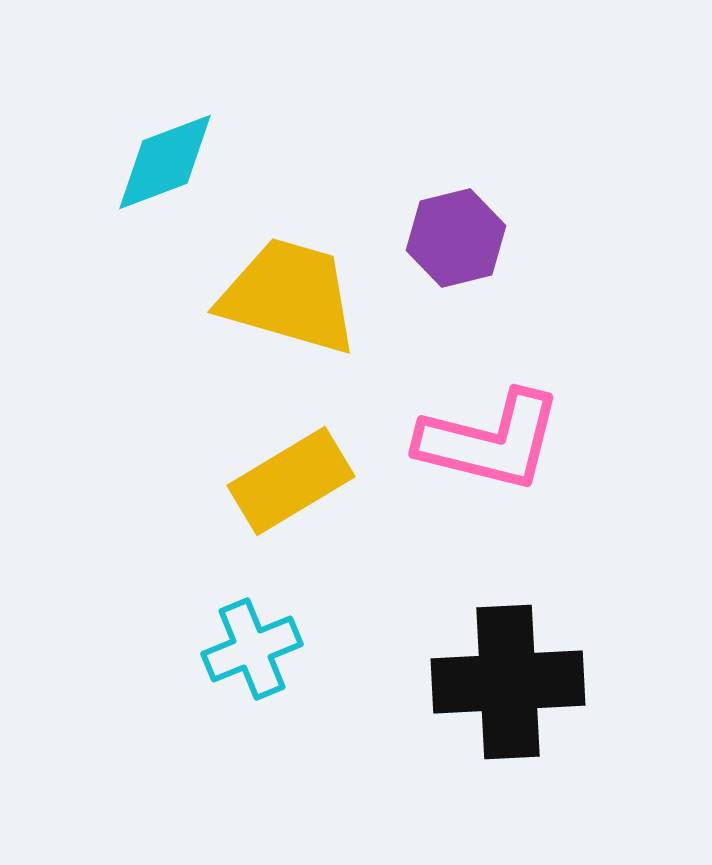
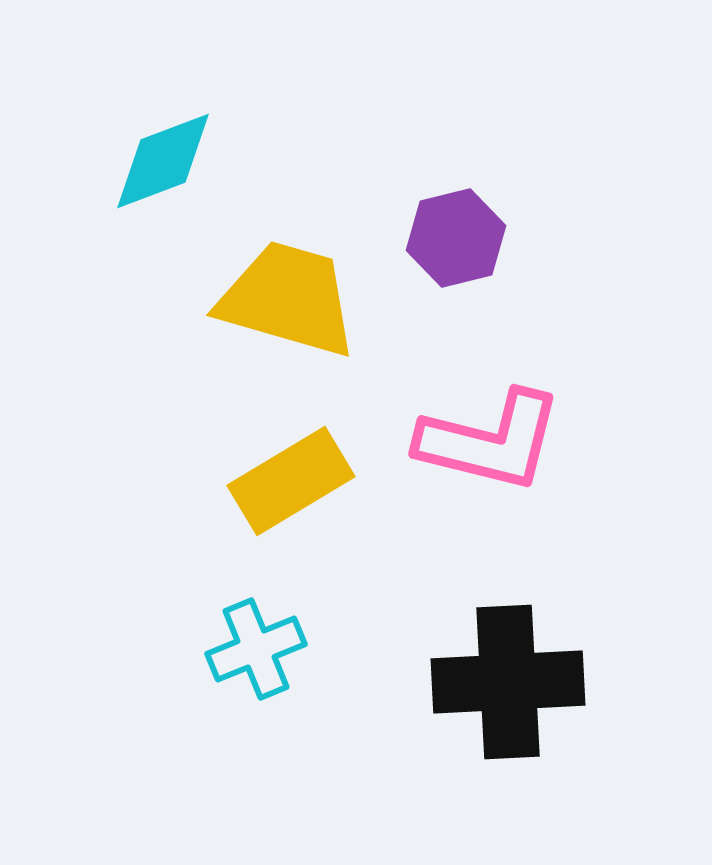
cyan diamond: moved 2 px left, 1 px up
yellow trapezoid: moved 1 px left, 3 px down
cyan cross: moved 4 px right
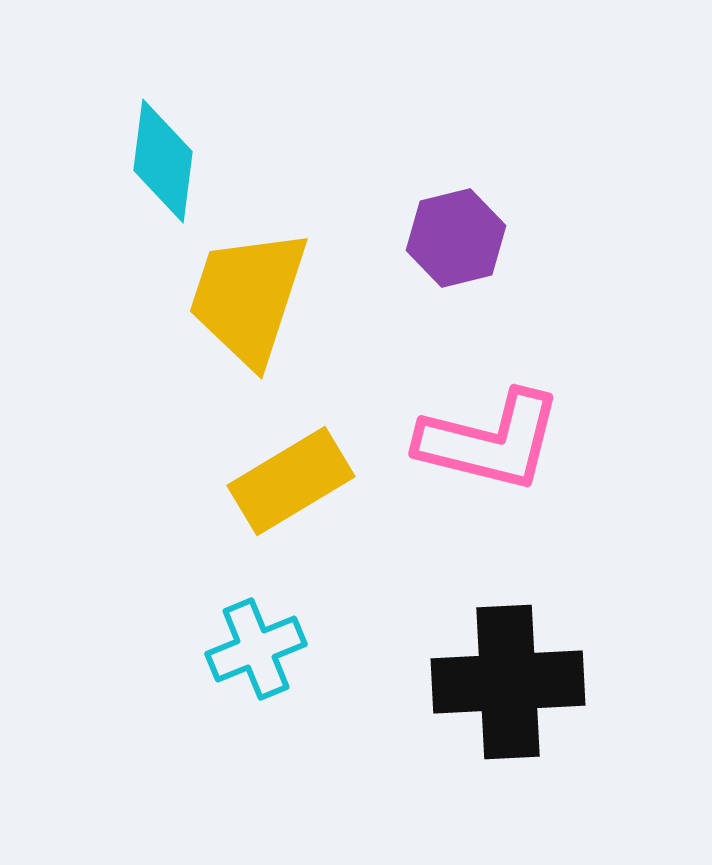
cyan diamond: rotated 62 degrees counterclockwise
yellow trapezoid: moved 40 px left, 2 px up; rotated 88 degrees counterclockwise
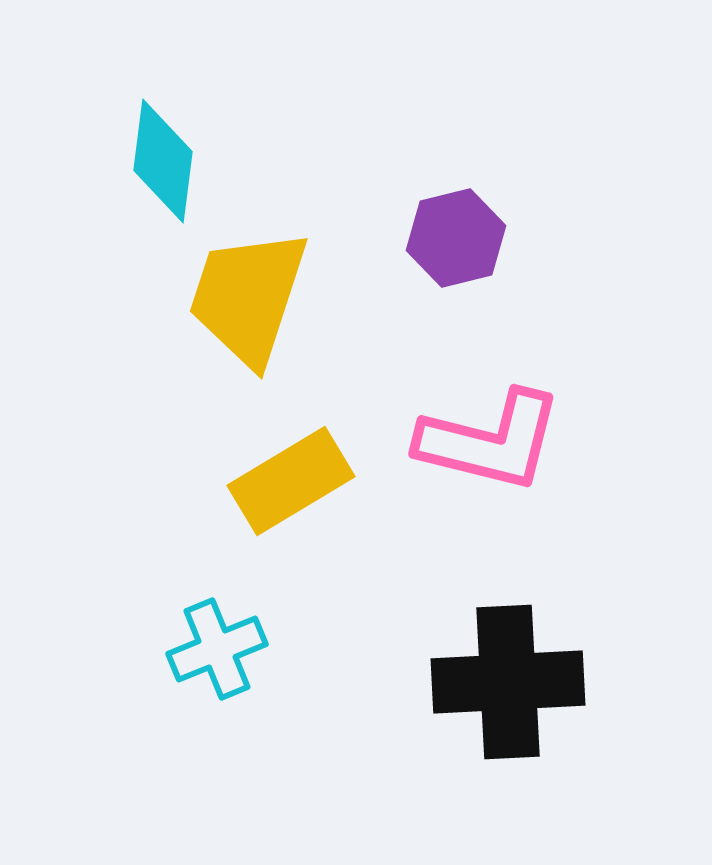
cyan cross: moved 39 px left
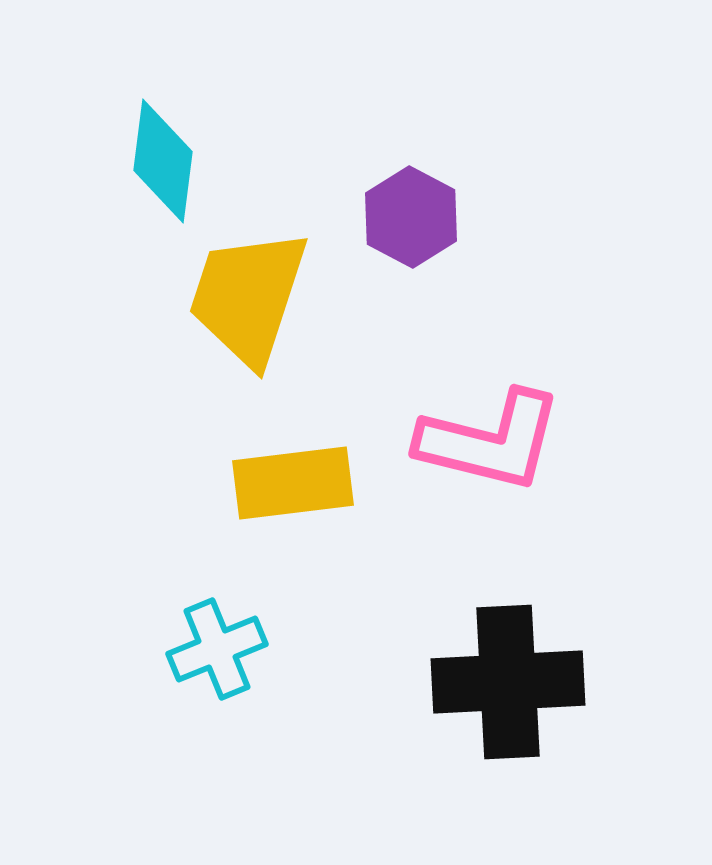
purple hexagon: moved 45 px left, 21 px up; rotated 18 degrees counterclockwise
yellow rectangle: moved 2 px right, 2 px down; rotated 24 degrees clockwise
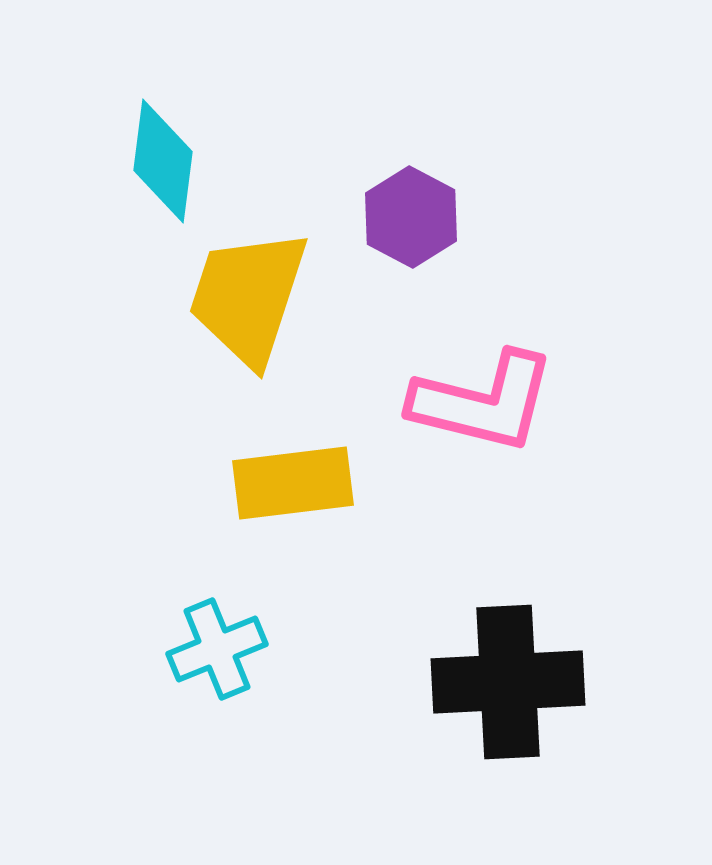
pink L-shape: moved 7 px left, 39 px up
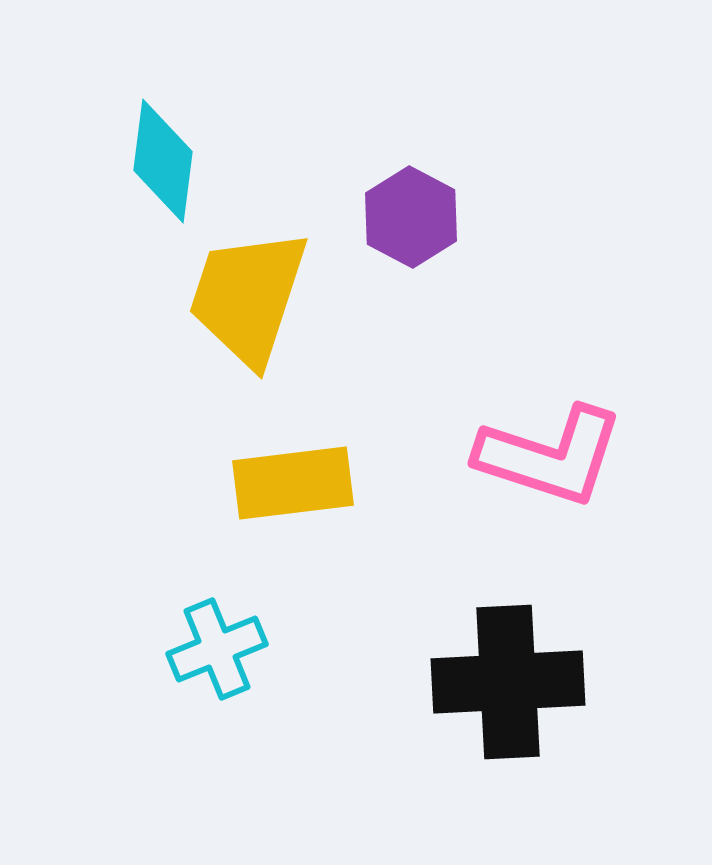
pink L-shape: moved 67 px right, 54 px down; rotated 4 degrees clockwise
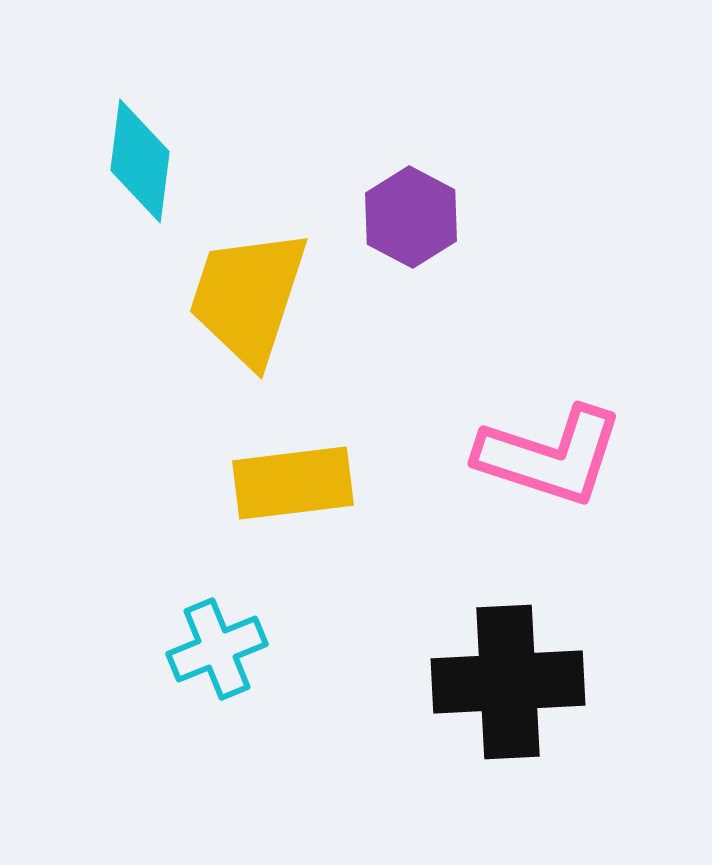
cyan diamond: moved 23 px left
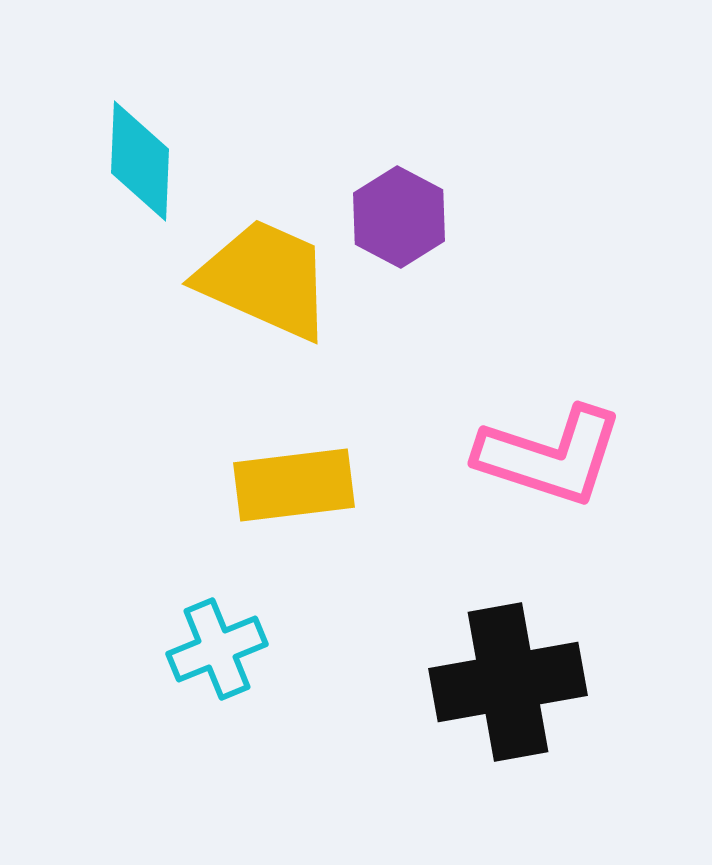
cyan diamond: rotated 5 degrees counterclockwise
purple hexagon: moved 12 px left
yellow trapezoid: moved 17 px right, 18 px up; rotated 96 degrees clockwise
yellow rectangle: moved 1 px right, 2 px down
black cross: rotated 7 degrees counterclockwise
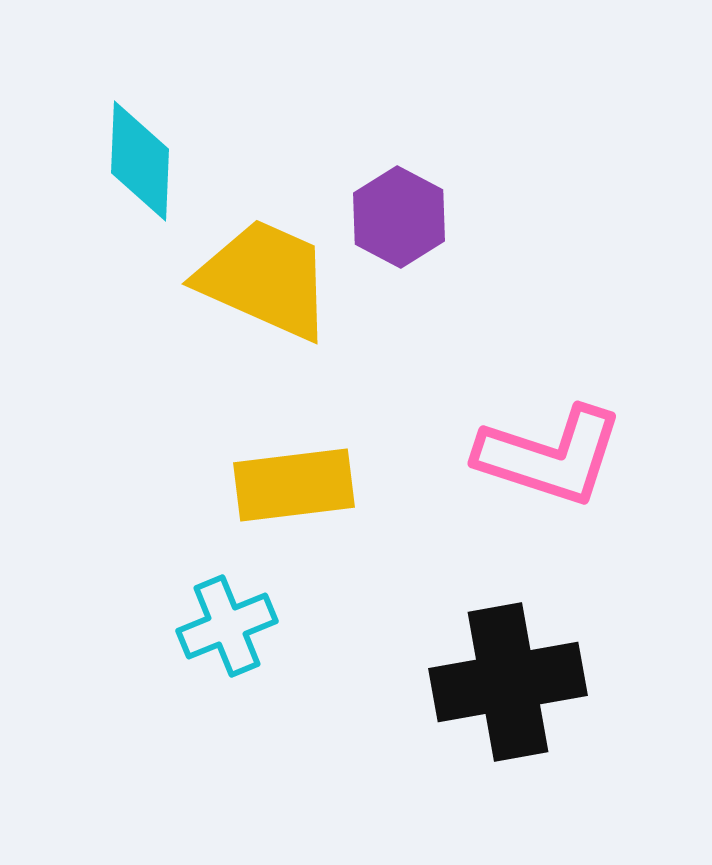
cyan cross: moved 10 px right, 23 px up
